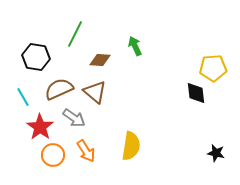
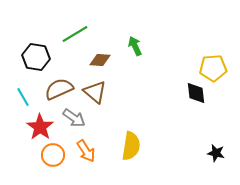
green line: rotated 32 degrees clockwise
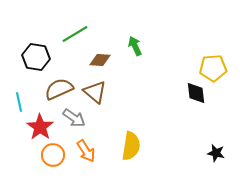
cyan line: moved 4 px left, 5 px down; rotated 18 degrees clockwise
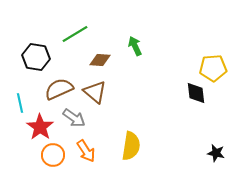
cyan line: moved 1 px right, 1 px down
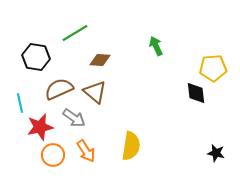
green line: moved 1 px up
green arrow: moved 21 px right
red star: rotated 24 degrees clockwise
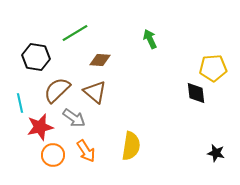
green arrow: moved 6 px left, 7 px up
brown semicircle: moved 2 px left, 1 px down; rotated 20 degrees counterclockwise
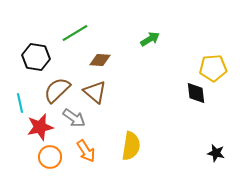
green arrow: rotated 84 degrees clockwise
orange circle: moved 3 px left, 2 px down
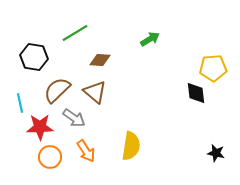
black hexagon: moved 2 px left
red star: rotated 12 degrees clockwise
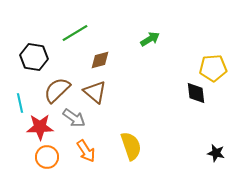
brown diamond: rotated 20 degrees counterclockwise
yellow semicircle: rotated 28 degrees counterclockwise
orange circle: moved 3 px left
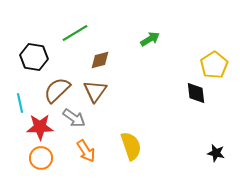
yellow pentagon: moved 1 px right, 3 px up; rotated 28 degrees counterclockwise
brown triangle: moved 1 px up; rotated 25 degrees clockwise
orange circle: moved 6 px left, 1 px down
